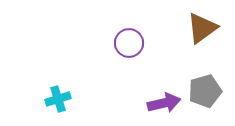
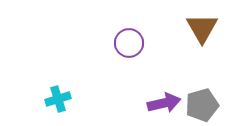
brown triangle: rotated 24 degrees counterclockwise
gray pentagon: moved 3 px left, 14 px down
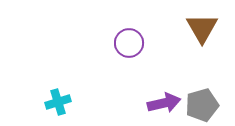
cyan cross: moved 3 px down
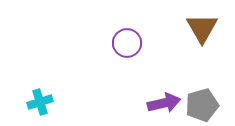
purple circle: moved 2 px left
cyan cross: moved 18 px left
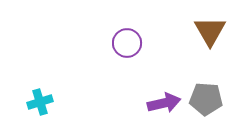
brown triangle: moved 8 px right, 3 px down
gray pentagon: moved 4 px right, 6 px up; rotated 20 degrees clockwise
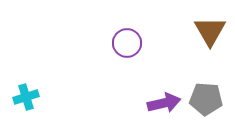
cyan cross: moved 14 px left, 5 px up
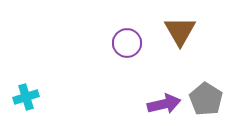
brown triangle: moved 30 px left
gray pentagon: rotated 28 degrees clockwise
purple arrow: moved 1 px down
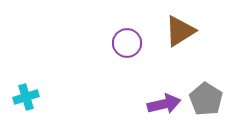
brown triangle: rotated 28 degrees clockwise
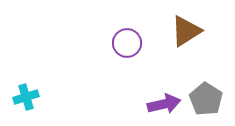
brown triangle: moved 6 px right
